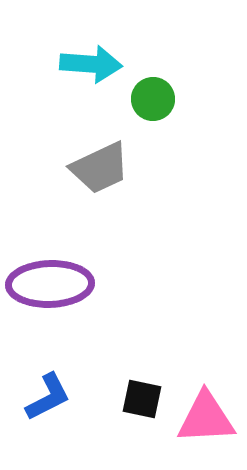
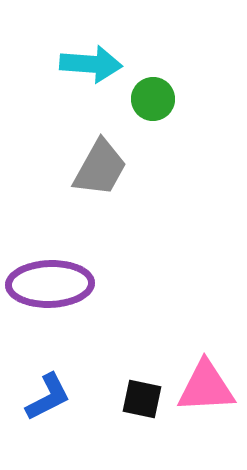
gray trapezoid: rotated 36 degrees counterclockwise
pink triangle: moved 31 px up
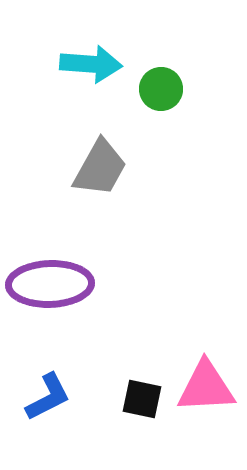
green circle: moved 8 px right, 10 px up
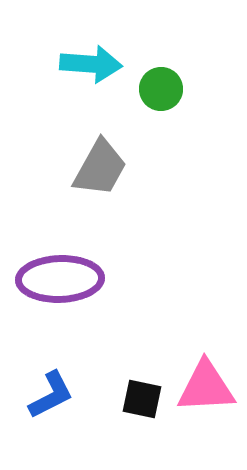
purple ellipse: moved 10 px right, 5 px up
blue L-shape: moved 3 px right, 2 px up
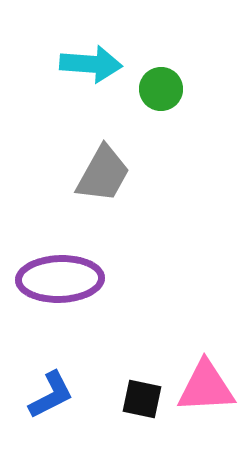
gray trapezoid: moved 3 px right, 6 px down
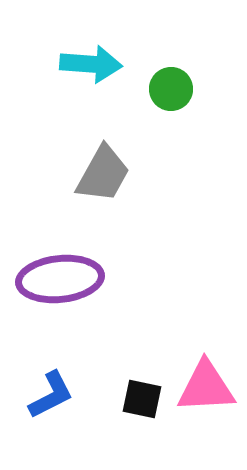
green circle: moved 10 px right
purple ellipse: rotated 4 degrees counterclockwise
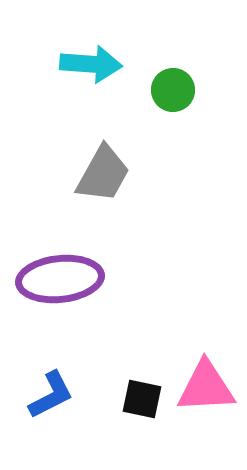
green circle: moved 2 px right, 1 px down
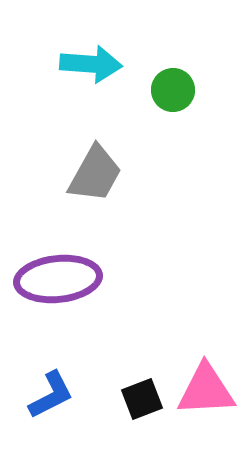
gray trapezoid: moved 8 px left
purple ellipse: moved 2 px left
pink triangle: moved 3 px down
black square: rotated 33 degrees counterclockwise
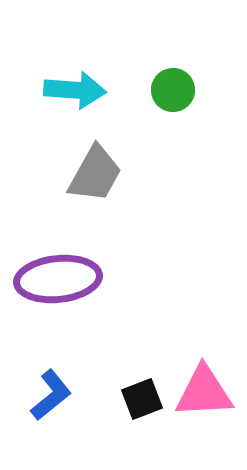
cyan arrow: moved 16 px left, 26 px down
pink triangle: moved 2 px left, 2 px down
blue L-shape: rotated 12 degrees counterclockwise
